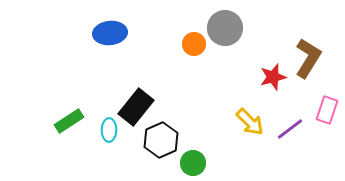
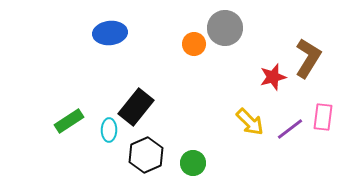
pink rectangle: moved 4 px left, 7 px down; rotated 12 degrees counterclockwise
black hexagon: moved 15 px left, 15 px down
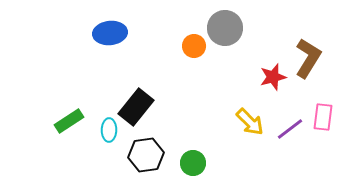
orange circle: moved 2 px down
black hexagon: rotated 16 degrees clockwise
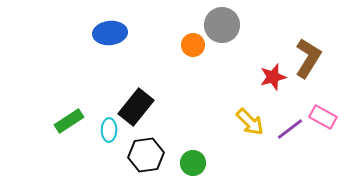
gray circle: moved 3 px left, 3 px up
orange circle: moved 1 px left, 1 px up
pink rectangle: rotated 68 degrees counterclockwise
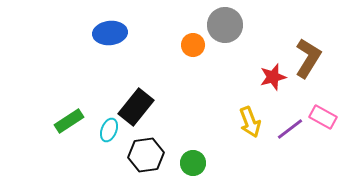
gray circle: moved 3 px right
yellow arrow: rotated 24 degrees clockwise
cyan ellipse: rotated 20 degrees clockwise
